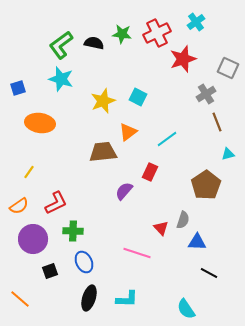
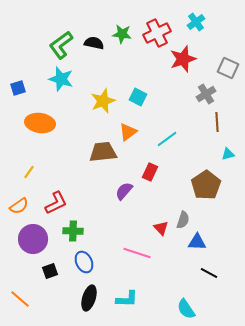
brown line: rotated 18 degrees clockwise
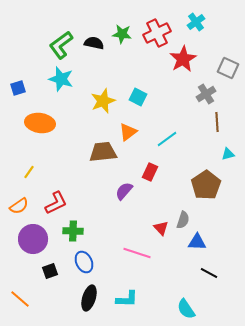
red star: rotated 12 degrees counterclockwise
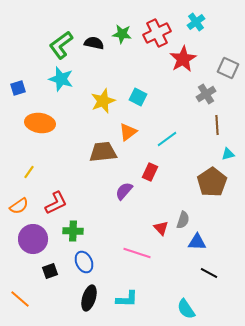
brown line: moved 3 px down
brown pentagon: moved 6 px right, 3 px up
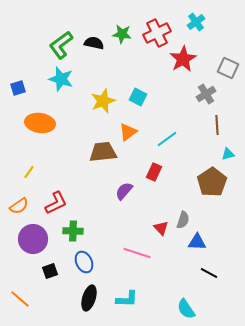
red rectangle: moved 4 px right
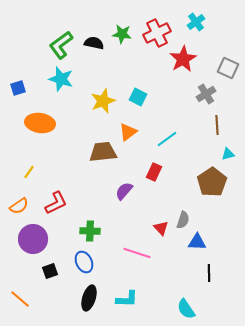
green cross: moved 17 px right
black line: rotated 60 degrees clockwise
